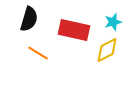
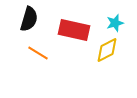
cyan star: moved 2 px right, 1 px down
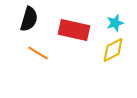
yellow diamond: moved 6 px right
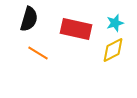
red rectangle: moved 2 px right, 1 px up
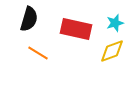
yellow diamond: moved 1 px left, 1 px down; rotated 8 degrees clockwise
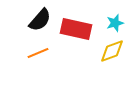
black semicircle: moved 11 px right, 1 px down; rotated 25 degrees clockwise
orange line: rotated 55 degrees counterclockwise
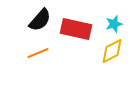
cyan star: moved 1 px left, 1 px down
yellow diamond: rotated 8 degrees counterclockwise
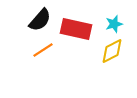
orange line: moved 5 px right, 3 px up; rotated 10 degrees counterclockwise
